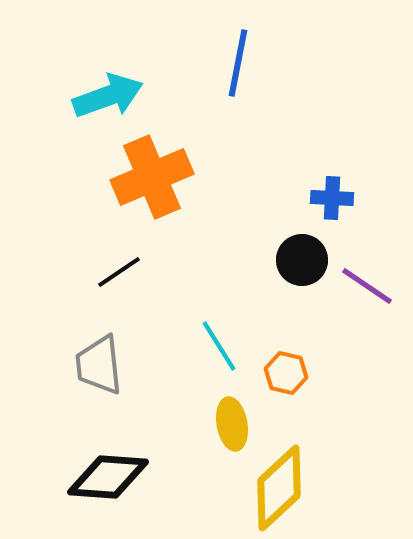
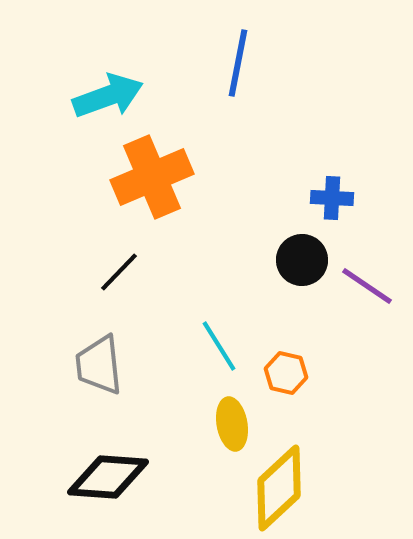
black line: rotated 12 degrees counterclockwise
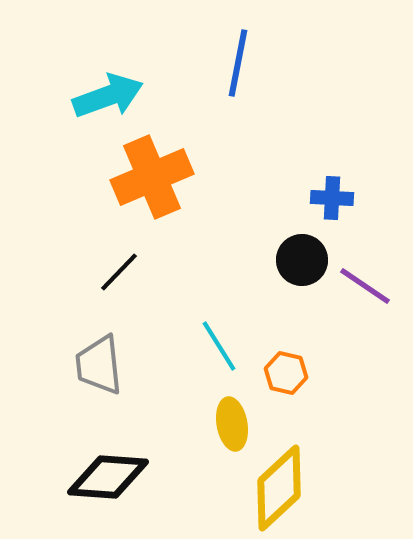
purple line: moved 2 px left
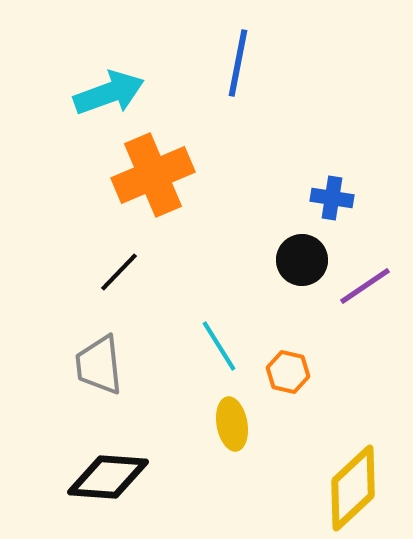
cyan arrow: moved 1 px right, 3 px up
orange cross: moved 1 px right, 2 px up
blue cross: rotated 6 degrees clockwise
purple line: rotated 68 degrees counterclockwise
orange hexagon: moved 2 px right, 1 px up
yellow diamond: moved 74 px right
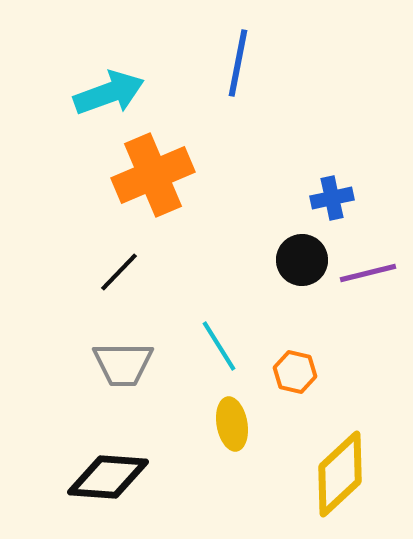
blue cross: rotated 21 degrees counterclockwise
purple line: moved 3 px right, 13 px up; rotated 20 degrees clockwise
gray trapezoid: moved 24 px right, 1 px up; rotated 84 degrees counterclockwise
orange hexagon: moved 7 px right
yellow diamond: moved 13 px left, 14 px up
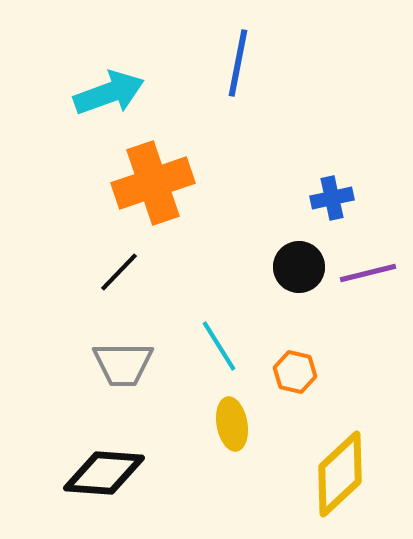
orange cross: moved 8 px down; rotated 4 degrees clockwise
black circle: moved 3 px left, 7 px down
black diamond: moved 4 px left, 4 px up
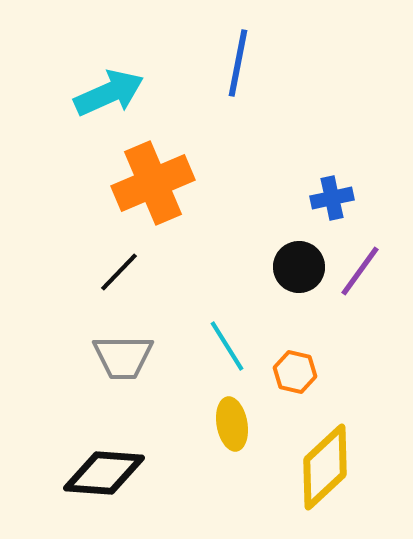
cyan arrow: rotated 4 degrees counterclockwise
orange cross: rotated 4 degrees counterclockwise
purple line: moved 8 px left, 2 px up; rotated 40 degrees counterclockwise
cyan line: moved 8 px right
gray trapezoid: moved 7 px up
yellow diamond: moved 15 px left, 7 px up
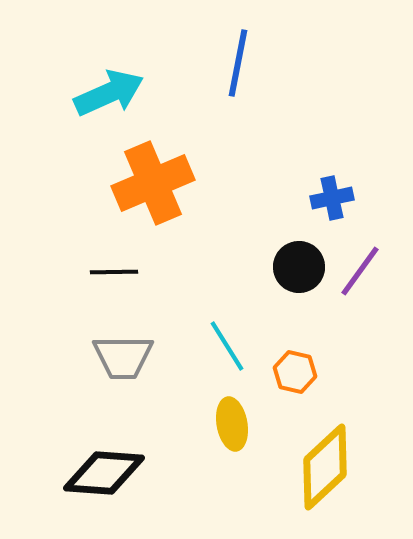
black line: moved 5 px left; rotated 45 degrees clockwise
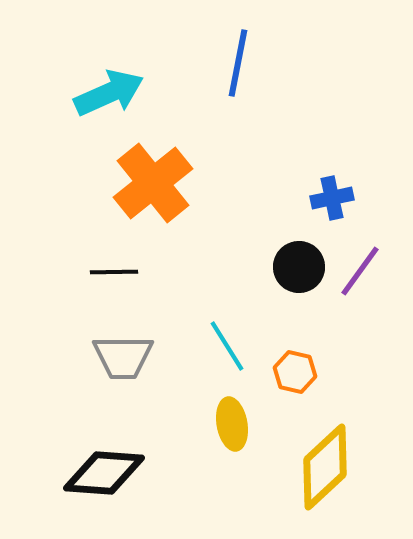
orange cross: rotated 16 degrees counterclockwise
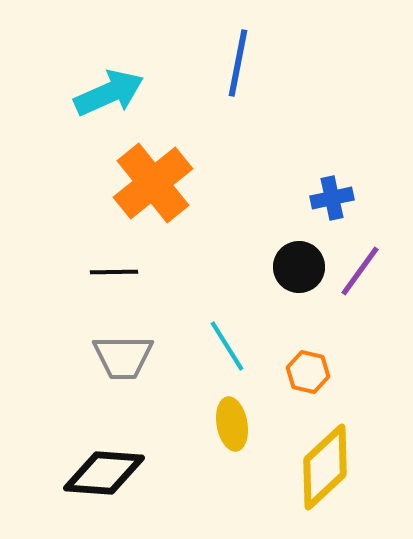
orange hexagon: moved 13 px right
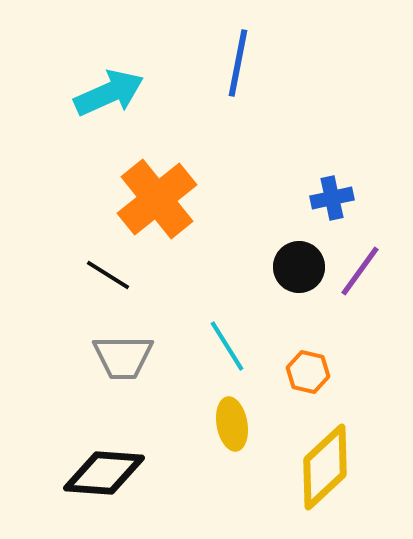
orange cross: moved 4 px right, 16 px down
black line: moved 6 px left, 3 px down; rotated 33 degrees clockwise
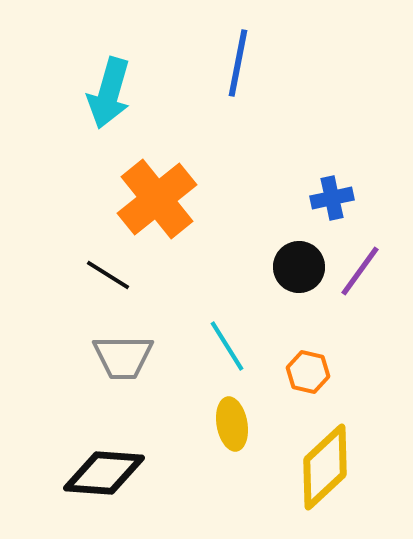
cyan arrow: rotated 130 degrees clockwise
